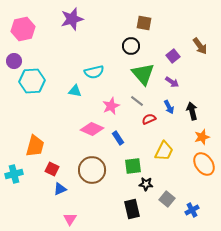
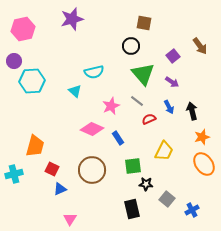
cyan triangle: rotated 32 degrees clockwise
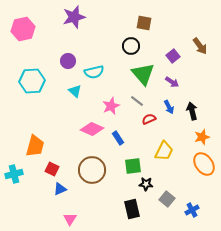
purple star: moved 2 px right, 2 px up
purple circle: moved 54 px right
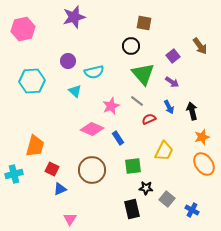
black star: moved 4 px down
blue cross: rotated 32 degrees counterclockwise
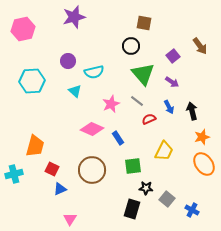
pink star: moved 2 px up
black rectangle: rotated 30 degrees clockwise
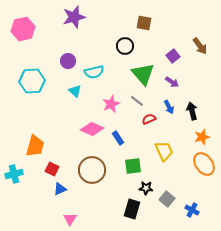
black circle: moved 6 px left
yellow trapezoid: rotated 50 degrees counterclockwise
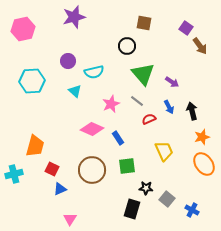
black circle: moved 2 px right
purple square: moved 13 px right, 28 px up; rotated 16 degrees counterclockwise
green square: moved 6 px left
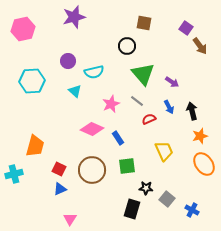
orange star: moved 2 px left, 1 px up
red square: moved 7 px right
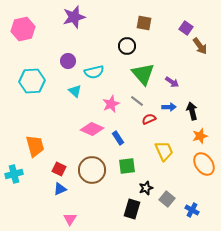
blue arrow: rotated 64 degrees counterclockwise
orange trapezoid: rotated 30 degrees counterclockwise
black star: rotated 24 degrees counterclockwise
